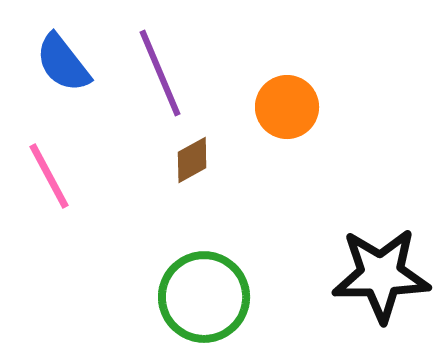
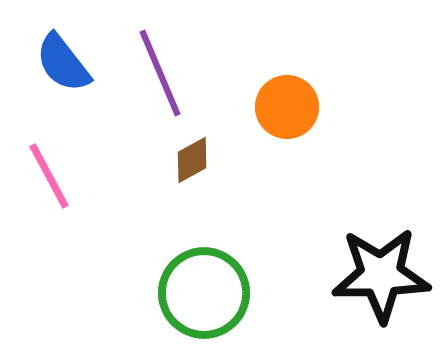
green circle: moved 4 px up
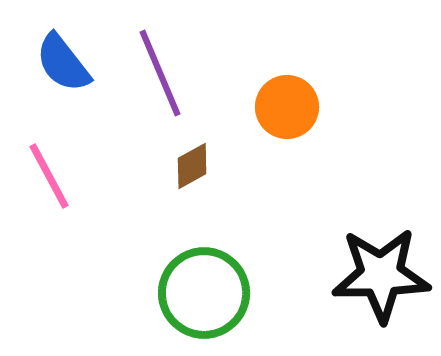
brown diamond: moved 6 px down
